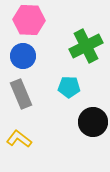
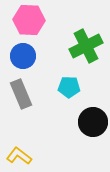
yellow L-shape: moved 17 px down
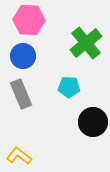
green cross: moved 3 px up; rotated 12 degrees counterclockwise
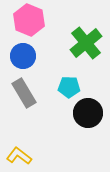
pink hexagon: rotated 20 degrees clockwise
gray rectangle: moved 3 px right, 1 px up; rotated 8 degrees counterclockwise
black circle: moved 5 px left, 9 px up
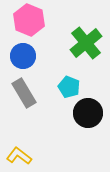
cyan pentagon: rotated 20 degrees clockwise
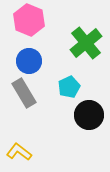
blue circle: moved 6 px right, 5 px down
cyan pentagon: rotated 25 degrees clockwise
black circle: moved 1 px right, 2 px down
yellow L-shape: moved 4 px up
